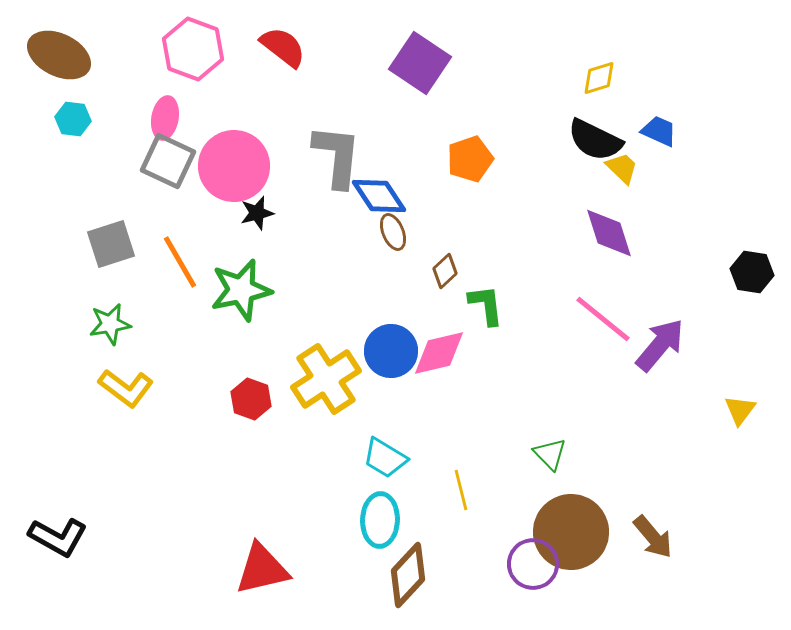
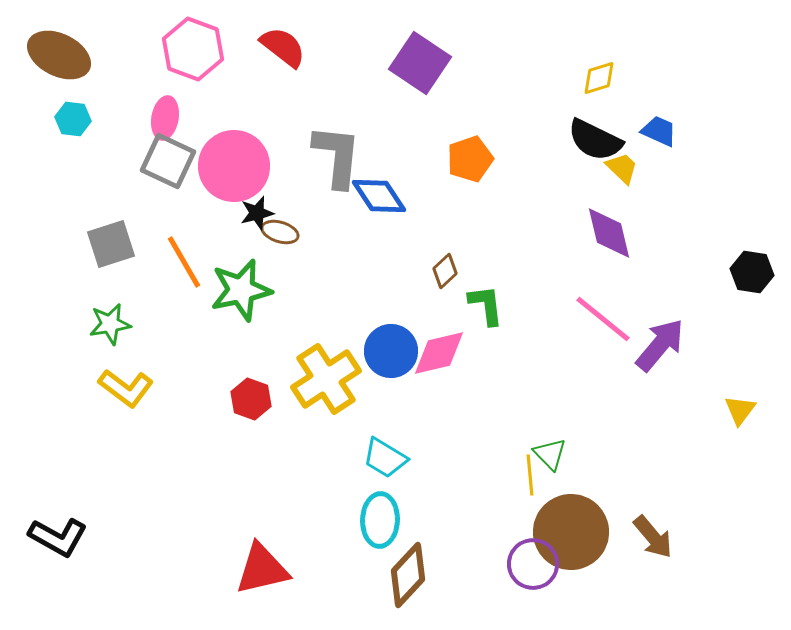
brown ellipse at (393, 232): moved 113 px left; rotated 51 degrees counterclockwise
purple diamond at (609, 233): rotated 4 degrees clockwise
orange line at (180, 262): moved 4 px right
yellow line at (461, 490): moved 69 px right, 15 px up; rotated 9 degrees clockwise
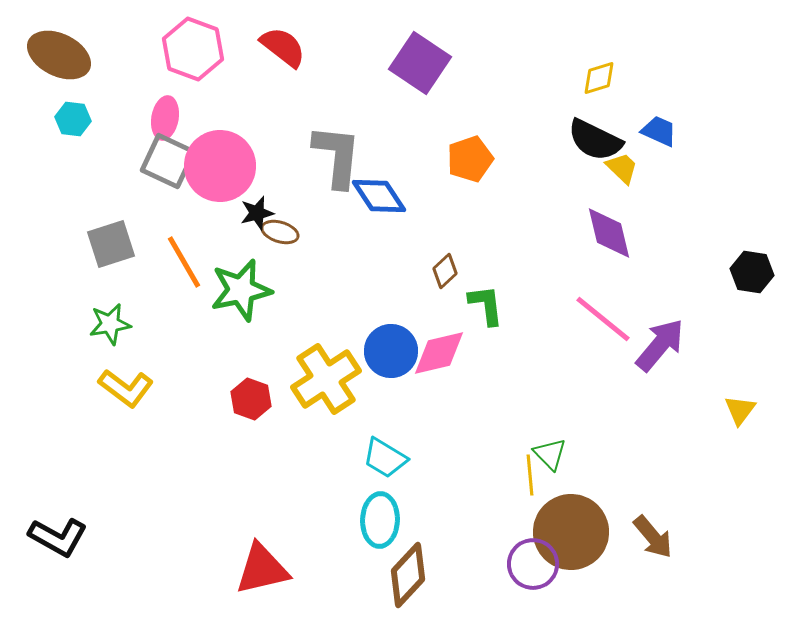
pink circle at (234, 166): moved 14 px left
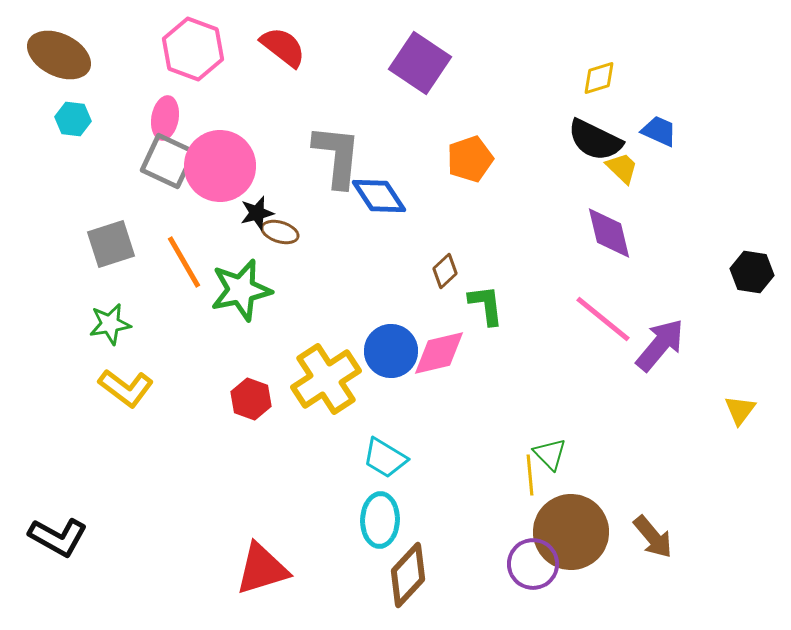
red triangle at (262, 569): rotated 4 degrees counterclockwise
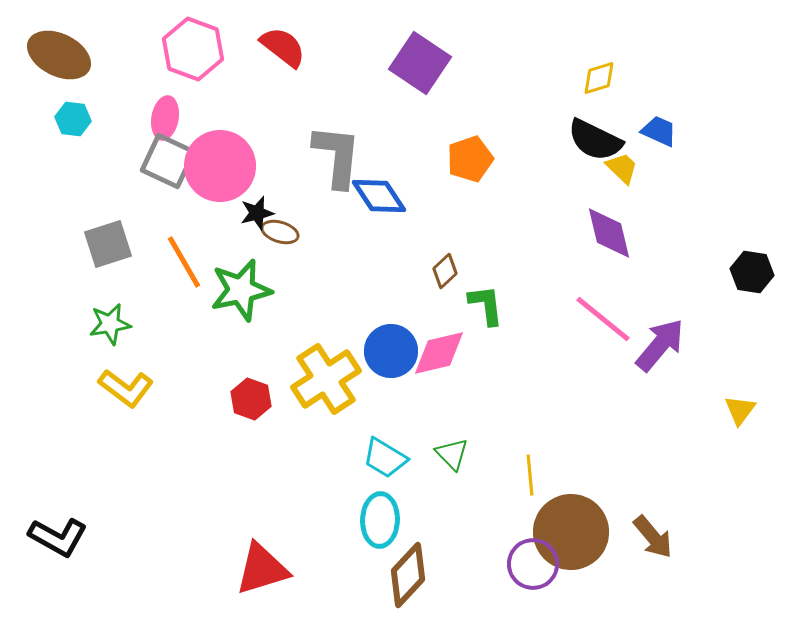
gray square at (111, 244): moved 3 px left
green triangle at (550, 454): moved 98 px left
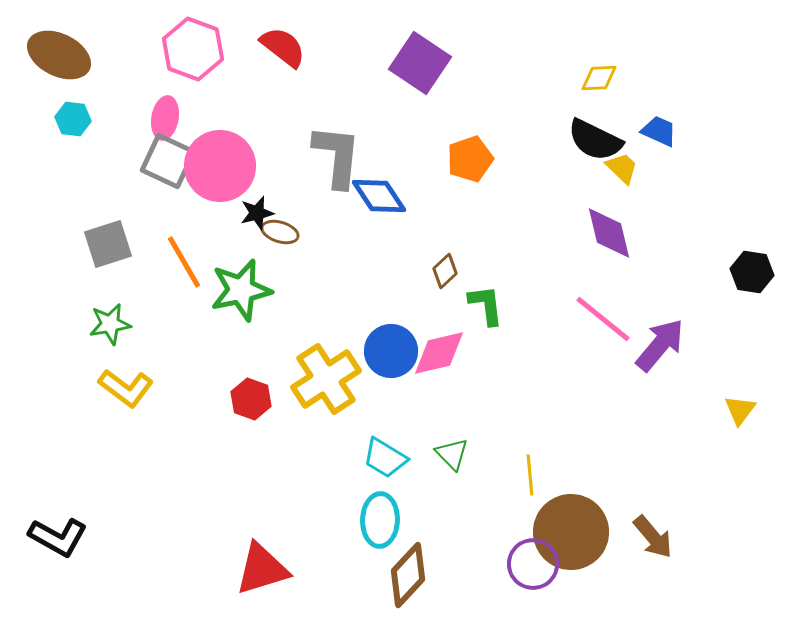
yellow diamond at (599, 78): rotated 15 degrees clockwise
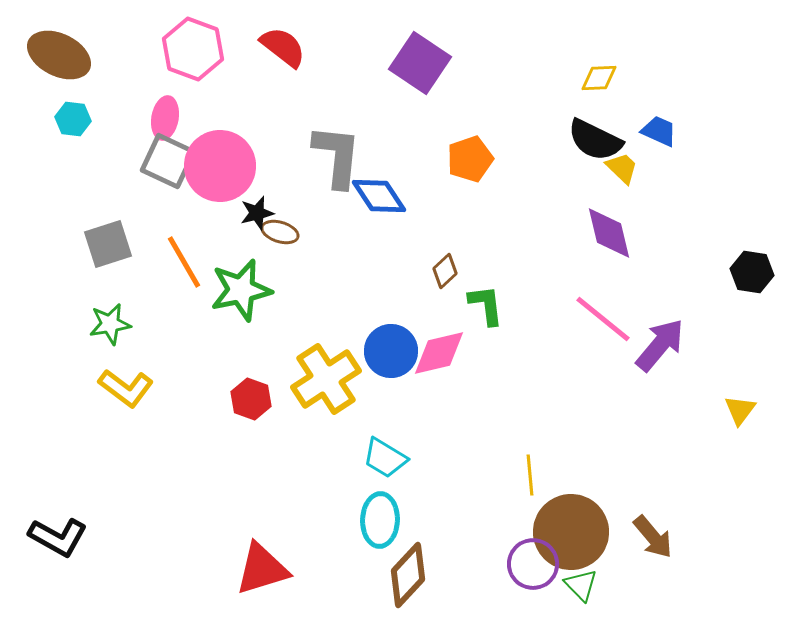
green triangle at (452, 454): moved 129 px right, 131 px down
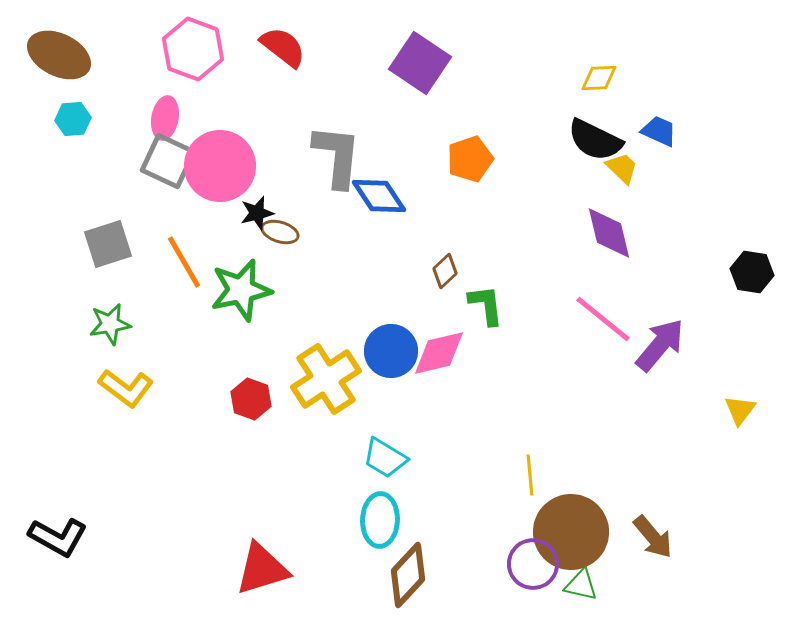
cyan hexagon at (73, 119): rotated 12 degrees counterclockwise
green triangle at (581, 585): rotated 33 degrees counterclockwise
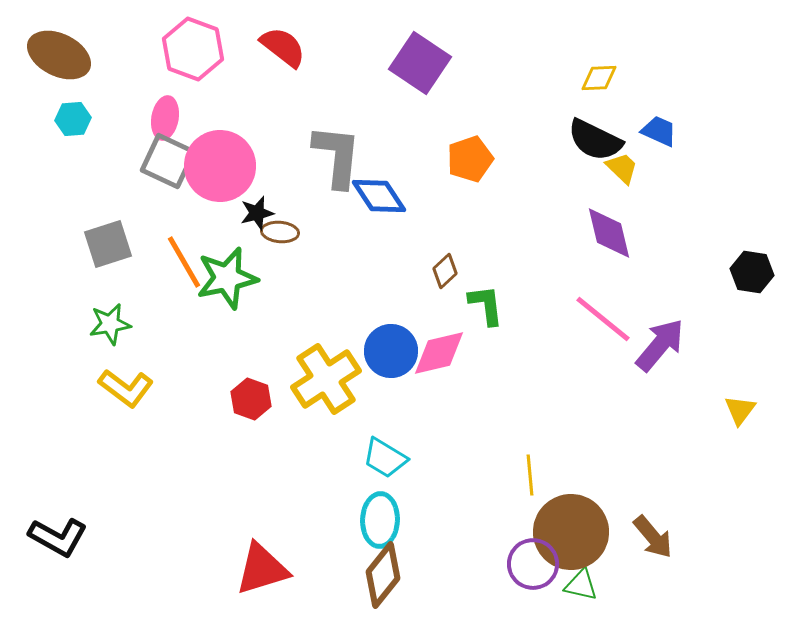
brown ellipse at (280, 232): rotated 12 degrees counterclockwise
green star at (241, 290): moved 14 px left, 12 px up
brown diamond at (408, 575): moved 25 px left; rotated 4 degrees counterclockwise
